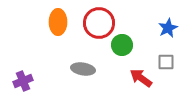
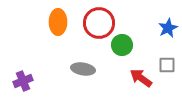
gray square: moved 1 px right, 3 px down
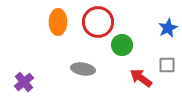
red circle: moved 1 px left, 1 px up
purple cross: moved 1 px right, 1 px down; rotated 18 degrees counterclockwise
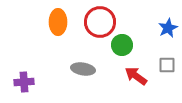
red circle: moved 2 px right
red arrow: moved 5 px left, 2 px up
purple cross: rotated 36 degrees clockwise
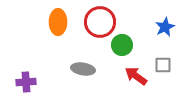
blue star: moved 3 px left, 1 px up
gray square: moved 4 px left
purple cross: moved 2 px right
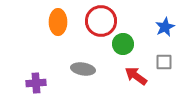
red circle: moved 1 px right, 1 px up
green circle: moved 1 px right, 1 px up
gray square: moved 1 px right, 3 px up
purple cross: moved 10 px right, 1 px down
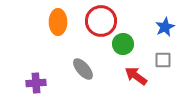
gray square: moved 1 px left, 2 px up
gray ellipse: rotated 40 degrees clockwise
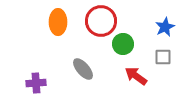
gray square: moved 3 px up
